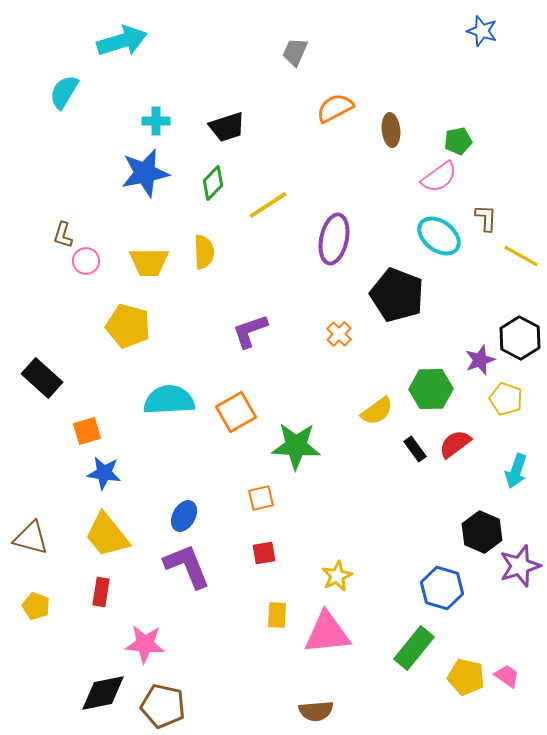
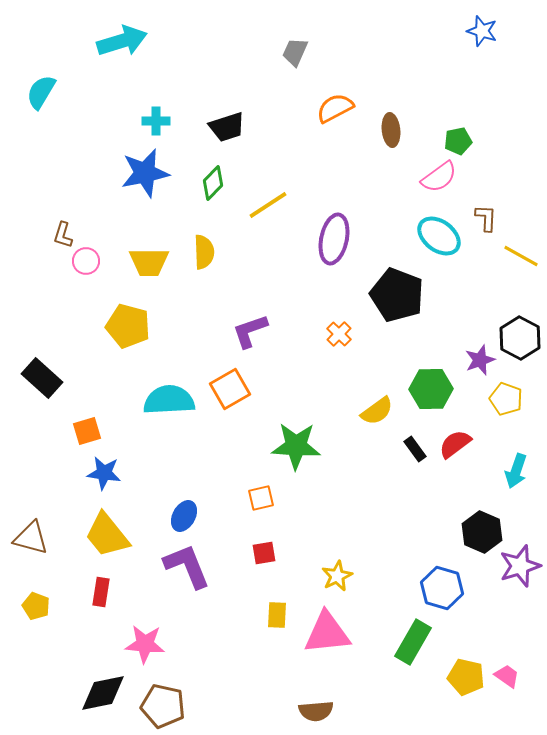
cyan semicircle at (64, 92): moved 23 px left
orange square at (236, 412): moved 6 px left, 23 px up
green rectangle at (414, 648): moved 1 px left, 6 px up; rotated 9 degrees counterclockwise
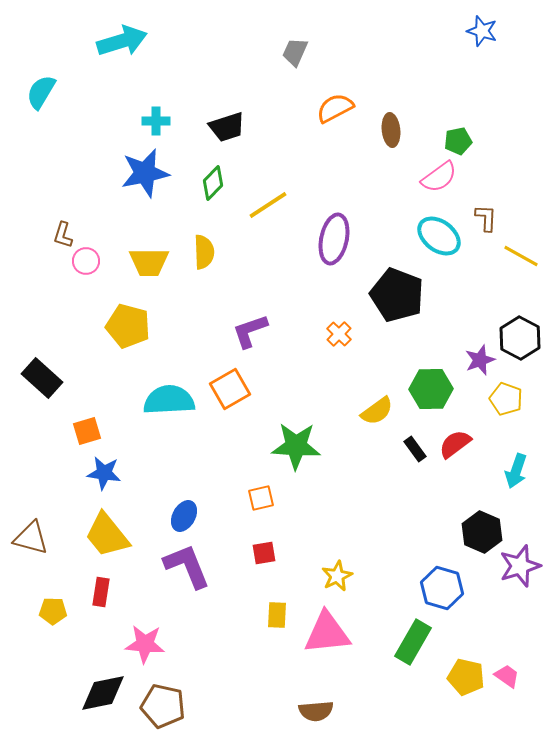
yellow pentagon at (36, 606): moved 17 px right, 5 px down; rotated 20 degrees counterclockwise
